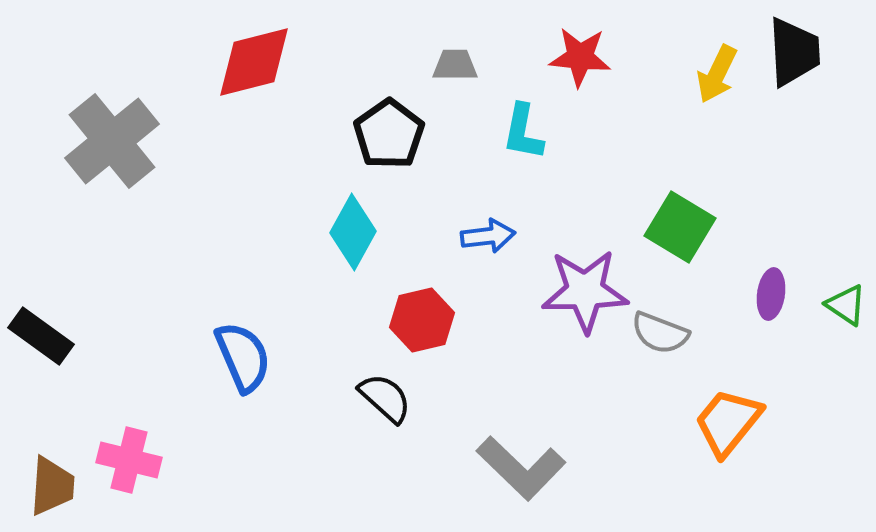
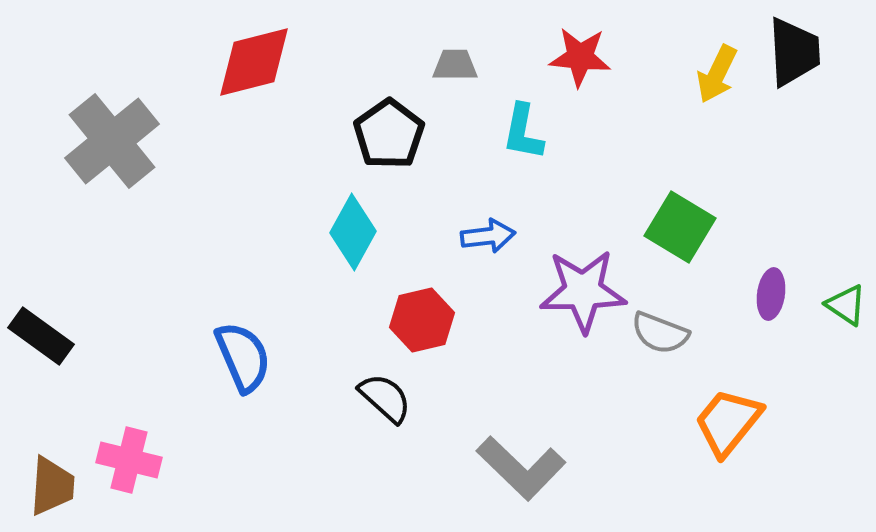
purple star: moved 2 px left
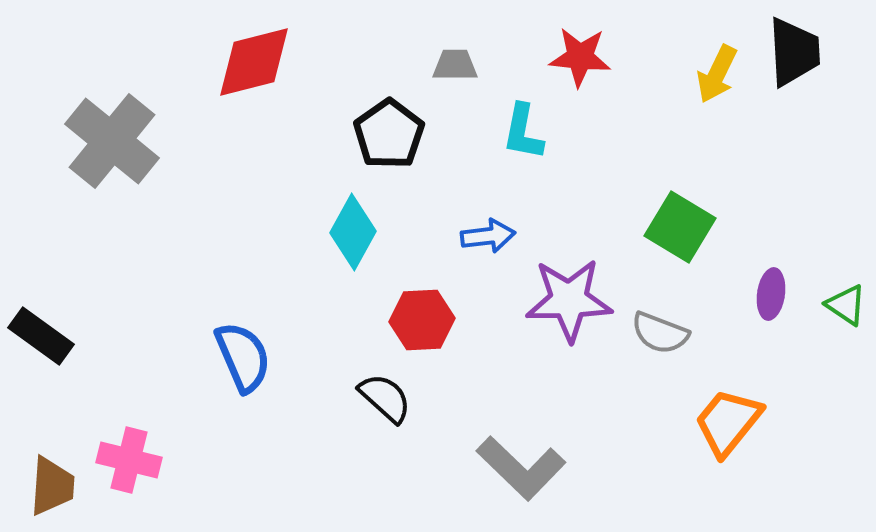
gray cross: rotated 12 degrees counterclockwise
purple star: moved 14 px left, 9 px down
red hexagon: rotated 10 degrees clockwise
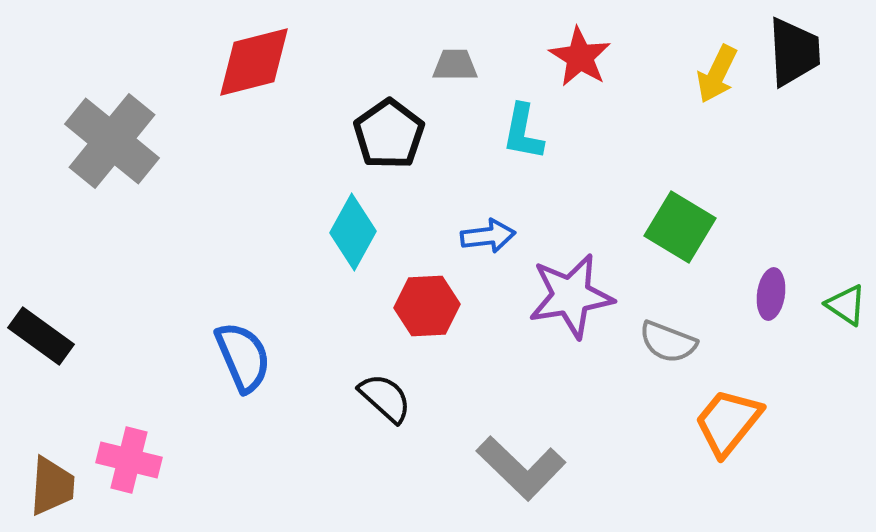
red star: rotated 26 degrees clockwise
purple star: moved 2 px right, 4 px up; rotated 8 degrees counterclockwise
red hexagon: moved 5 px right, 14 px up
gray semicircle: moved 8 px right, 9 px down
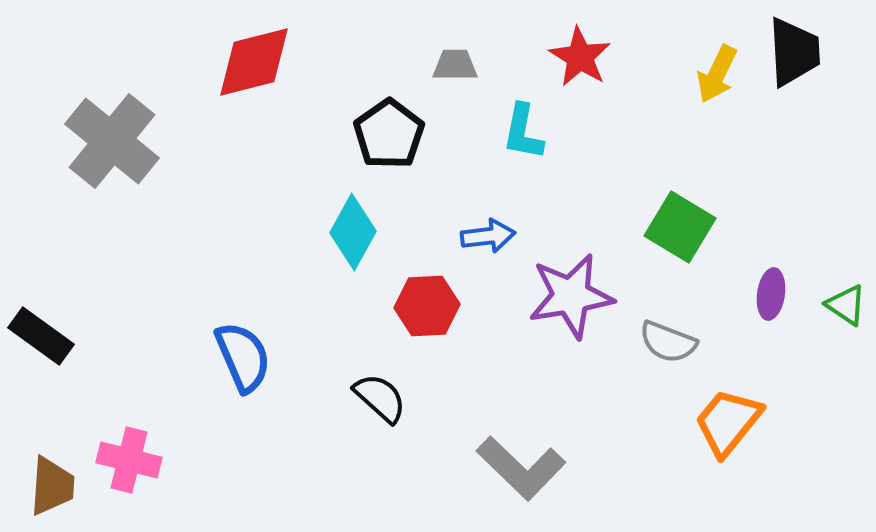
black semicircle: moved 5 px left
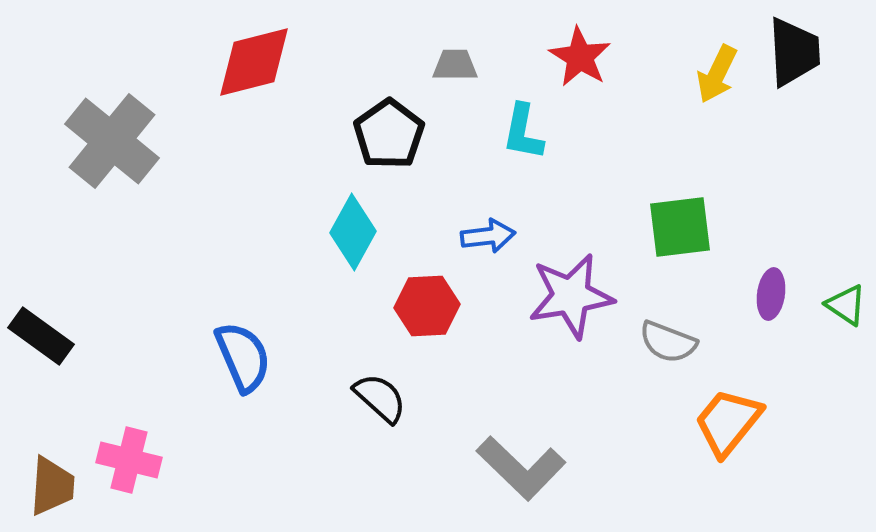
green square: rotated 38 degrees counterclockwise
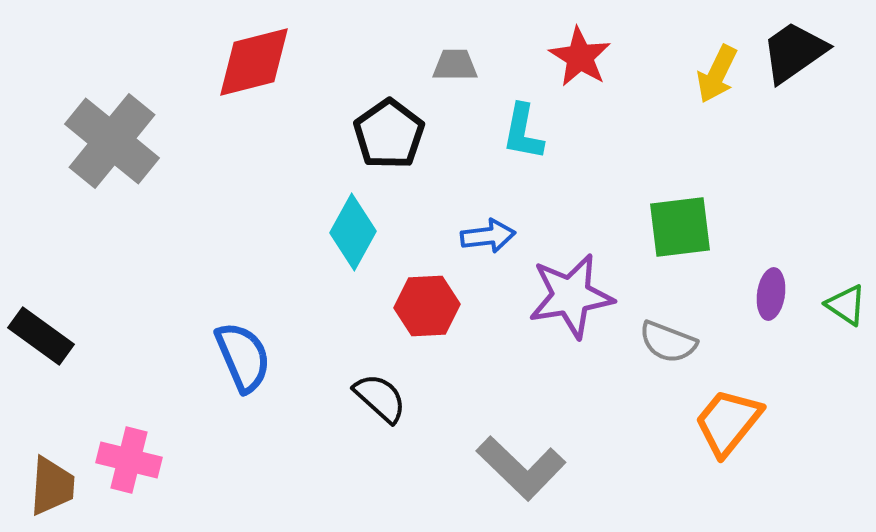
black trapezoid: rotated 122 degrees counterclockwise
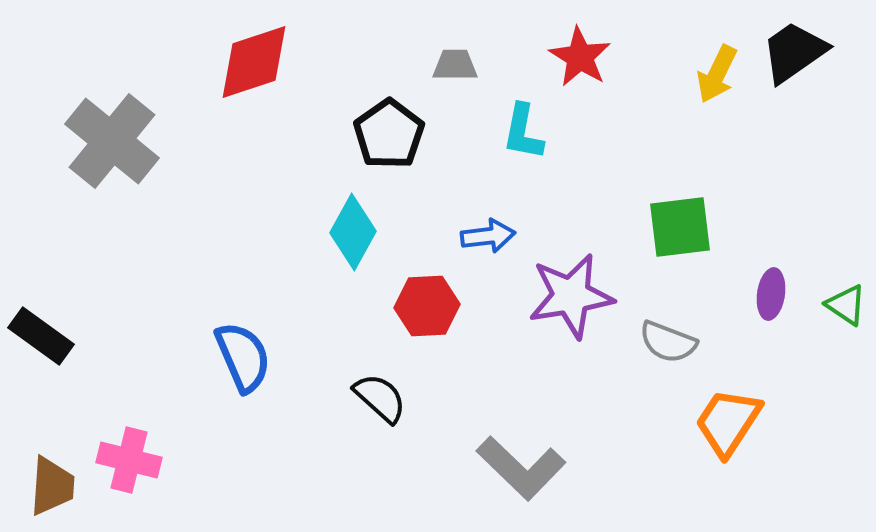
red diamond: rotated 4 degrees counterclockwise
orange trapezoid: rotated 6 degrees counterclockwise
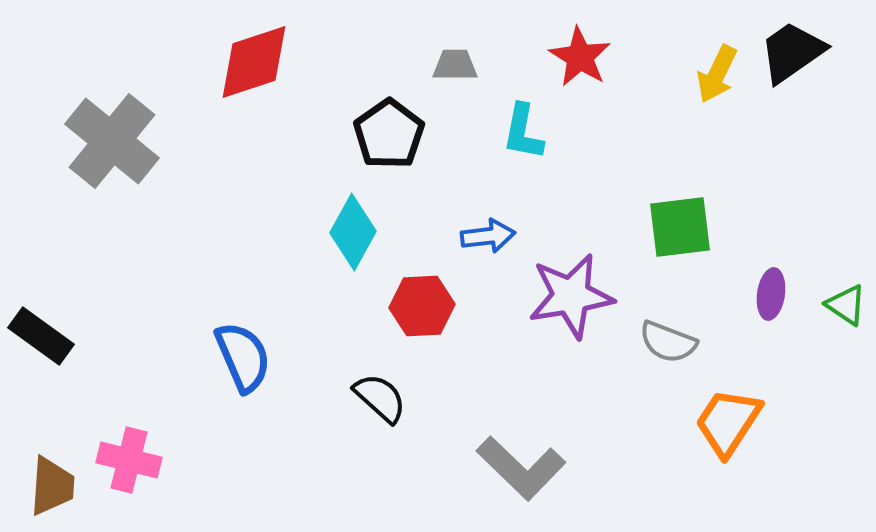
black trapezoid: moved 2 px left
red hexagon: moved 5 px left
